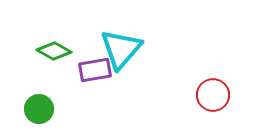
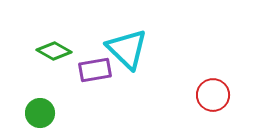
cyan triangle: moved 6 px right; rotated 27 degrees counterclockwise
green circle: moved 1 px right, 4 px down
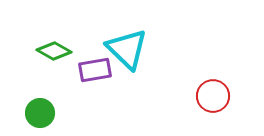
red circle: moved 1 px down
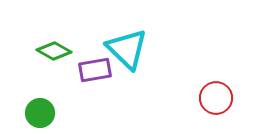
red circle: moved 3 px right, 2 px down
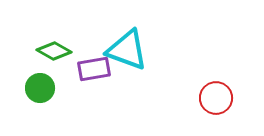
cyan triangle: moved 1 px down; rotated 24 degrees counterclockwise
purple rectangle: moved 1 px left, 1 px up
green circle: moved 25 px up
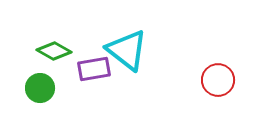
cyan triangle: rotated 18 degrees clockwise
red circle: moved 2 px right, 18 px up
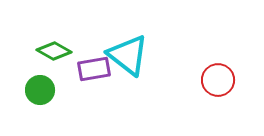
cyan triangle: moved 1 px right, 5 px down
green circle: moved 2 px down
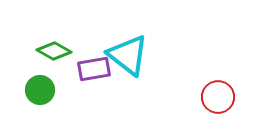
red circle: moved 17 px down
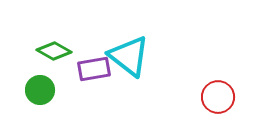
cyan triangle: moved 1 px right, 1 px down
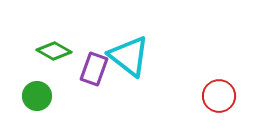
purple rectangle: rotated 60 degrees counterclockwise
green circle: moved 3 px left, 6 px down
red circle: moved 1 px right, 1 px up
